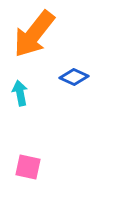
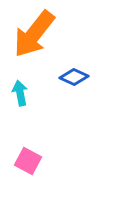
pink square: moved 6 px up; rotated 16 degrees clockwise
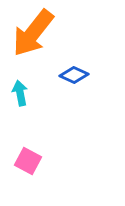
orange arrow: moved 1 px left, 1 px up
blue diamond: moved 2 px up
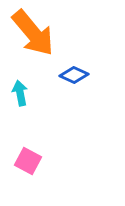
orange arrow: rotated 78 degrees counterclockwise
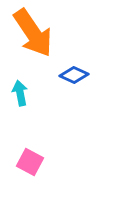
orange arrow: rotated 6 degrees clockwise
pink square: moved 2 px right, 1 px down
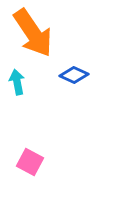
cyan arrow: moved 3 px left, 11 px up
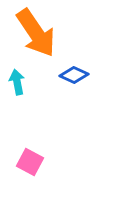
orange arrow: moved 3 px right
